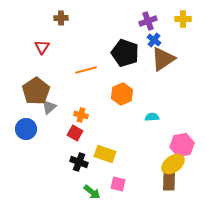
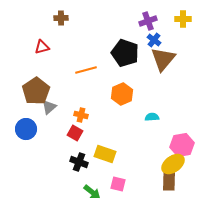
red triangle: rotated 42 degrees clockwise
brown triangle: rotated 16 degrees counterclockwise
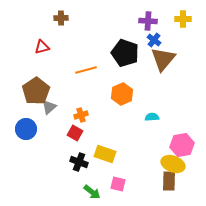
purple cross: rotated 24 degrees clockwise
orange cross: rotated 32 degrees counterclockwise
yellow ellipse: rotated 55 degrees clockwise
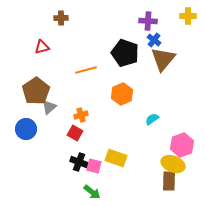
yellow cross: moved 5 px right, 3 px up
cyan semicircle: moved 2 px down; rotated 32 degrees counterclockwise
pink hexagon: rotated 10 degrees counterclockwise
yellow rectangle: moved 11 px right, 4 px down
pink square: moved 24 px left, 18 px up
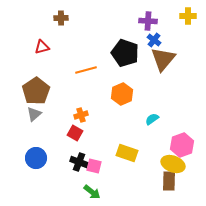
gray triangle: moved 15 px left, 7 px down
blue circle: moved 10 px right, 29 px down
yellow rectangle: moved 11 px right, 5 px up
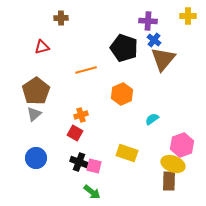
black pentagon: moved 1 px left, 5 px up
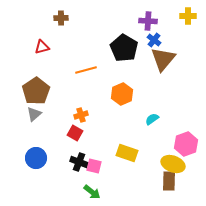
black pentagon: rotated 12 degrees clockwise
pink hexagon: moved 4 px right, 1 px up
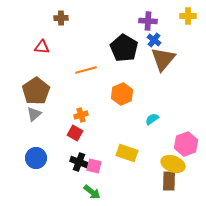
red triangle: rotated 21 degrees clockwise
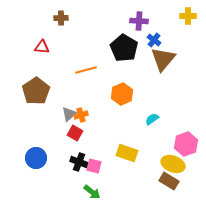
purple cross: moved 9 px left
gray triangle: moved 35 px right
brown rectangle: rotated 60 degrees counterclockwise
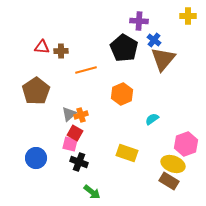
brown cross: moved 33 px down
pink square: moved 24 px left, 22 px up
